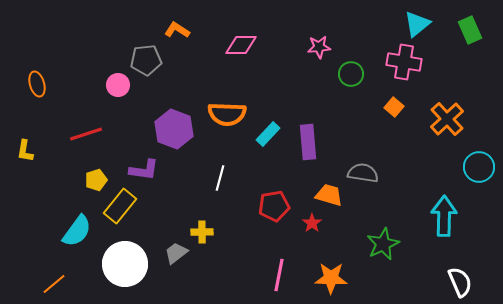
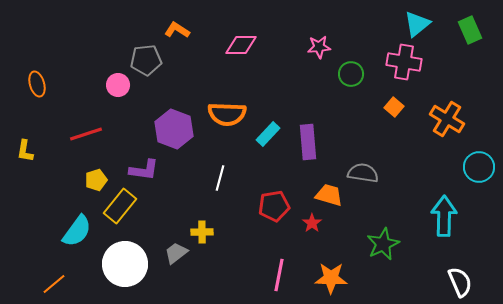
orange cross: rotated 16 degrees counterclockwise
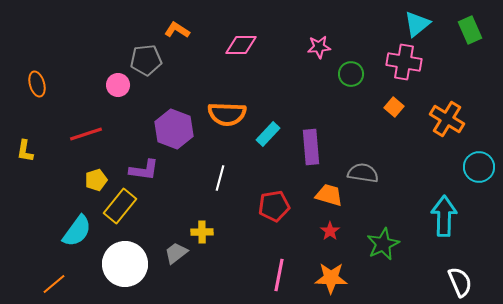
purple rectangle: moved 3 px right, 5 px down
red star: moved 18 px right, 8 px down
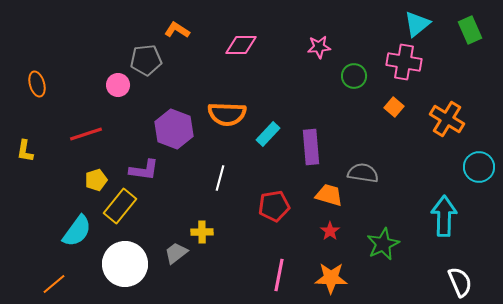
green circle: moved 3 px right, 2 px down
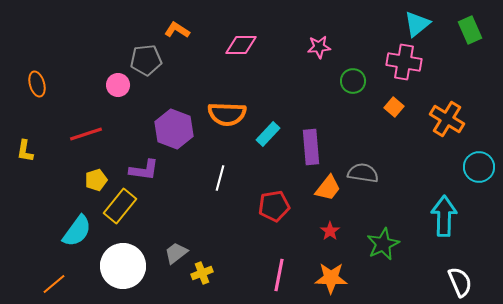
green circle: moved 1 px left, 5 px down
orange trapezoid: moved 1 px left, 7 px up; rotated 112 degrees clockwise
yellow cross: moved 41 px down; rotated 20 degrees counterclockwise
white circle: moved 2 px left, 2 px down
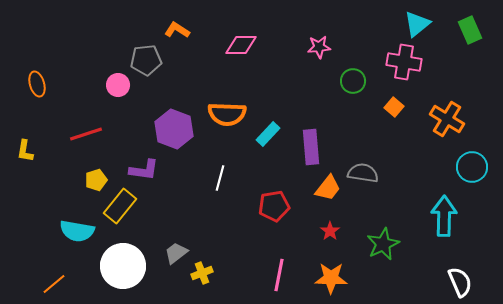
cyan circle: moved 7 px left
cyan semicircle: rotated 64 degrees clockwise
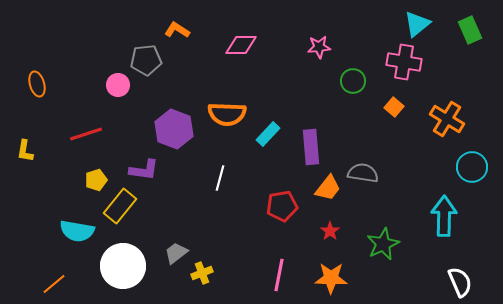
red pentagon: moved 8 px right
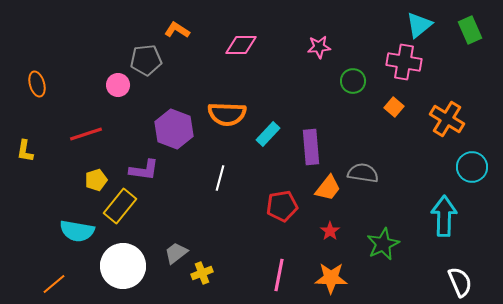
cyan triangle: moved 2 px right, 1 px down
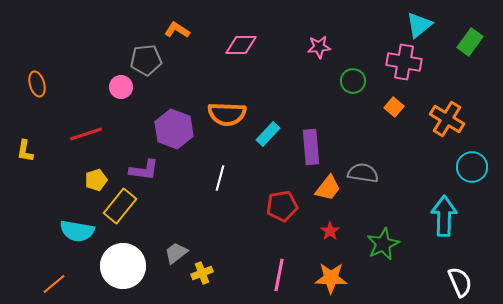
green rectangle: moved 12 px down; rotated 60 degrees clockwise
pink circle: moved 3 px right, 2 px down
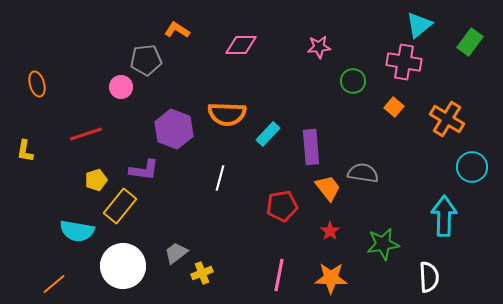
orange trapezoid: rotated 76 degrees counterclockwise
green star: rotated 16 degrees clockwise
white semicircle: moved 31 px left, 5 px up; rotated 20 degrees clockwise
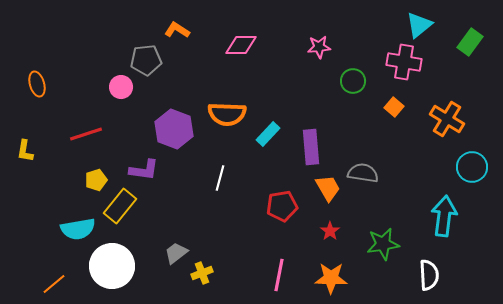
orange trapezoid: rotated 8 degrees clockwise
cyan arrow: rotated 6 degrees clockwise
cyan semicircle: moved 1 px right, 2 px up; rotated 20 degrees counterclockwise
white circle: moved 11 px left
white semicircle: moved 2 px up
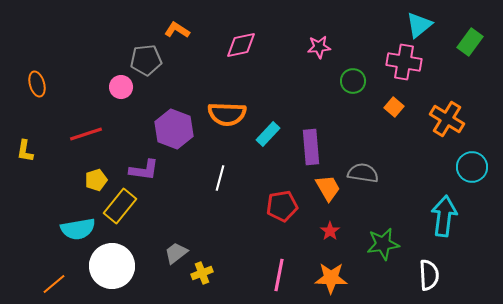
pink diamond: rotated 12 degrees counterclockwise
